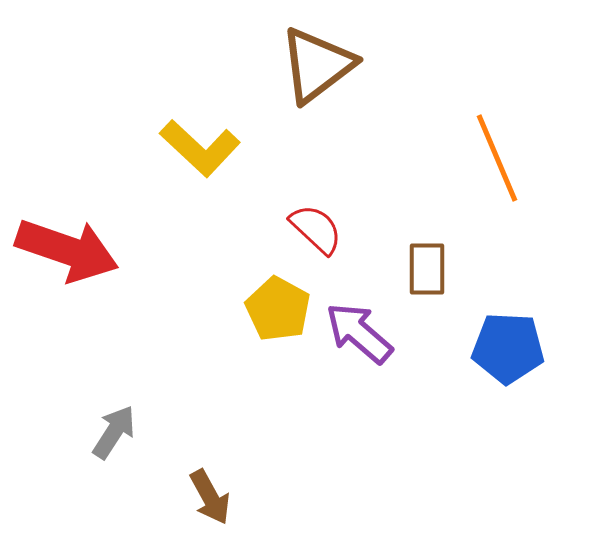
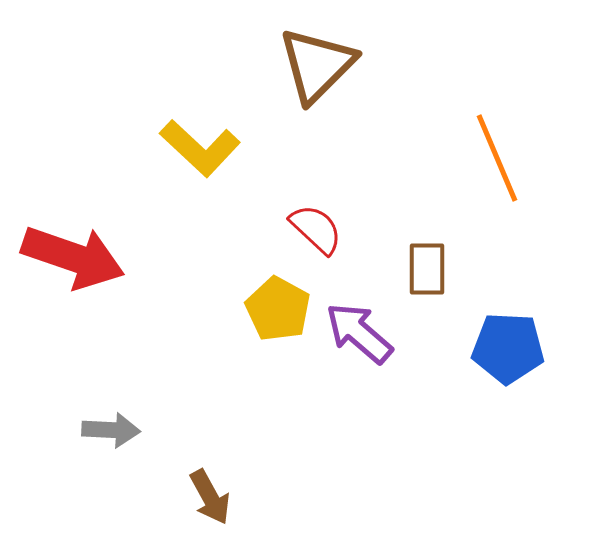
brown triangle: rotated 8 degrees counterclockwise
red arrow: moved 6 px right, 7 px down
gray arrow: moved 3 px left, 2 px up; rotated 60 degrees clockwise
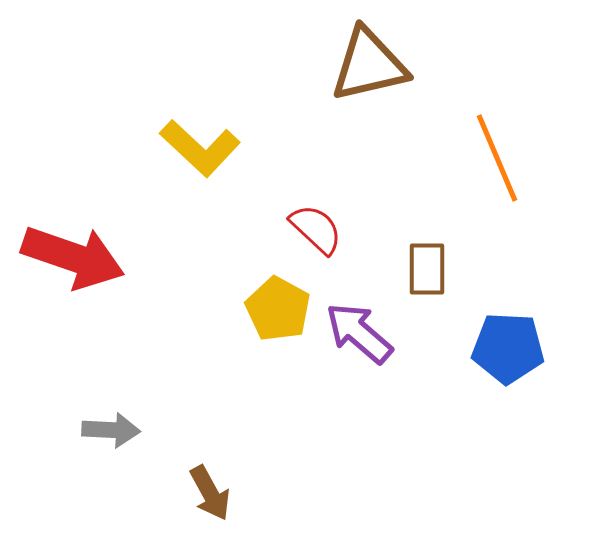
brown triangle: moved 52 px right; rotated 32 degrees clockwise
brown arrow: moved 4 px up
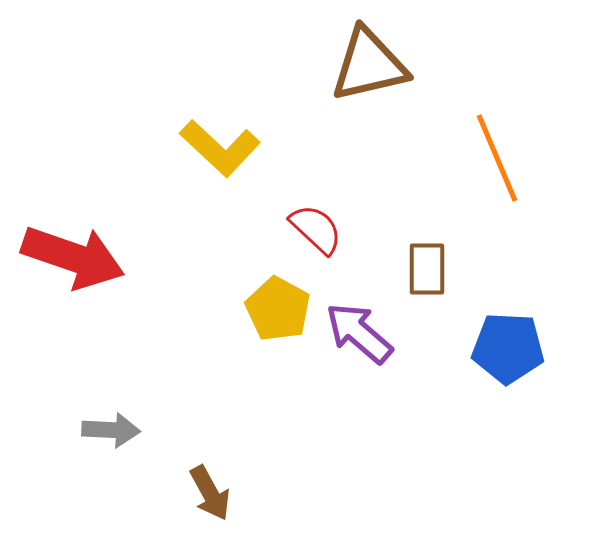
yellow L-shape: moved 20 px right
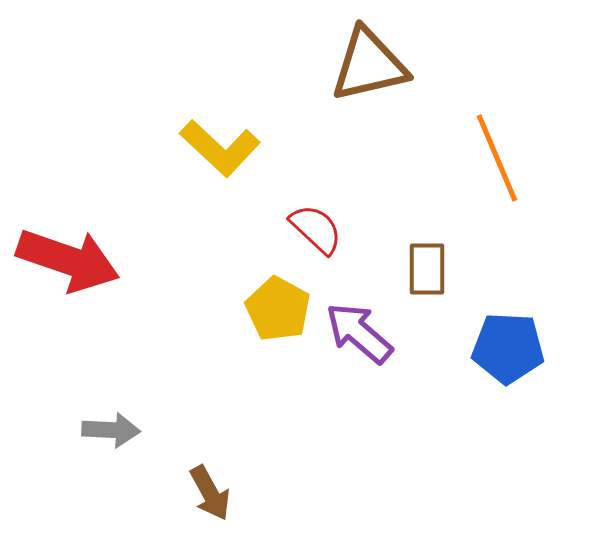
red arrow: moved 5 px left, 3 px down
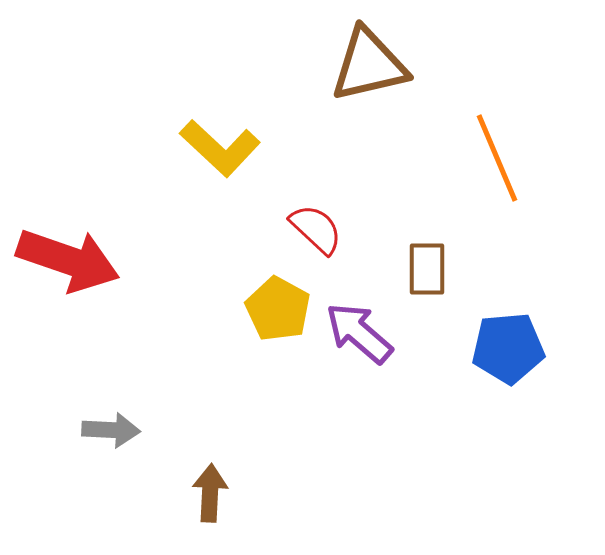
blue pentagon: rotated 8 degrees counterclockwise
brown arrow: rotated 148 degrees counterclockwise
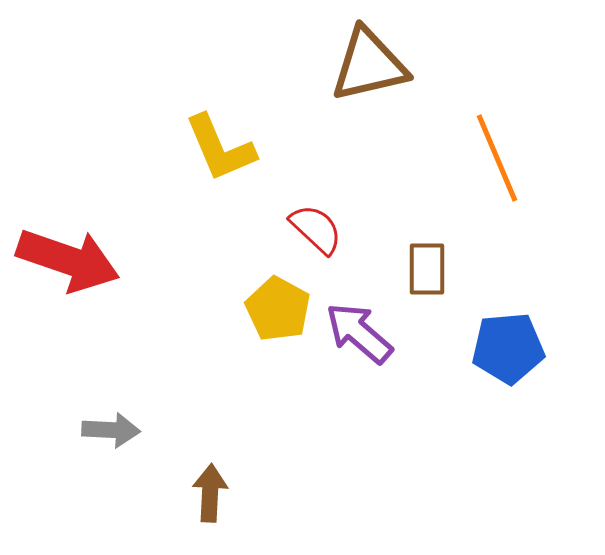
yellow L-shape: rotated 24 degrees clockwise
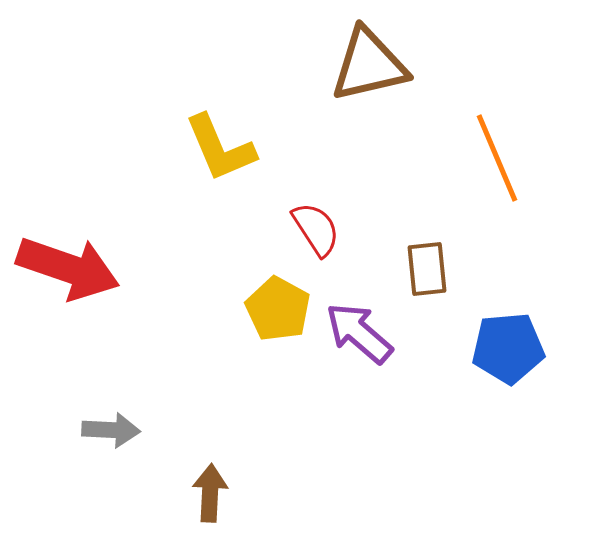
red semicircle: rotated 14 degrees clockwise
red arrow: moved 8 px down
brown rectangle: rotated 6 degrees counterclockwise
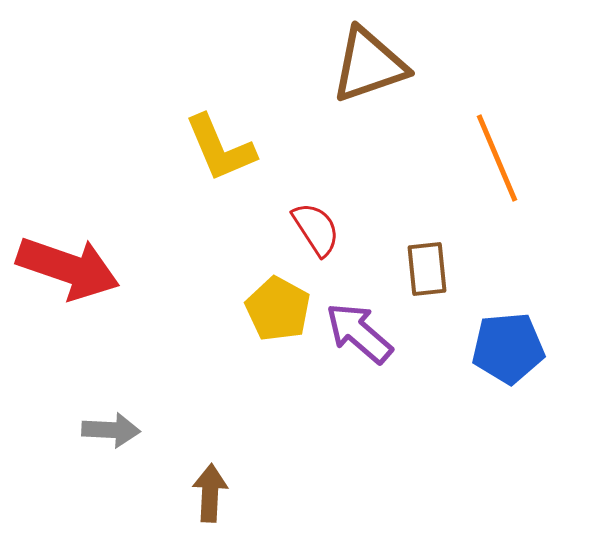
brown triangle: rotated 6 degrees counterclockwise
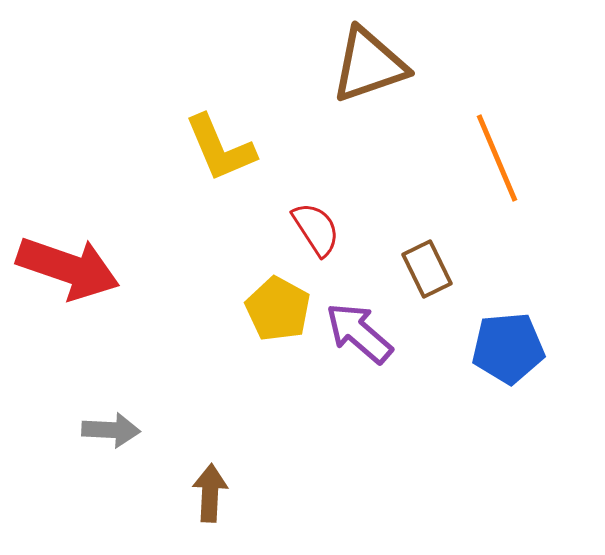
brown rectangle: rotated 20 degrees counterclockwise
